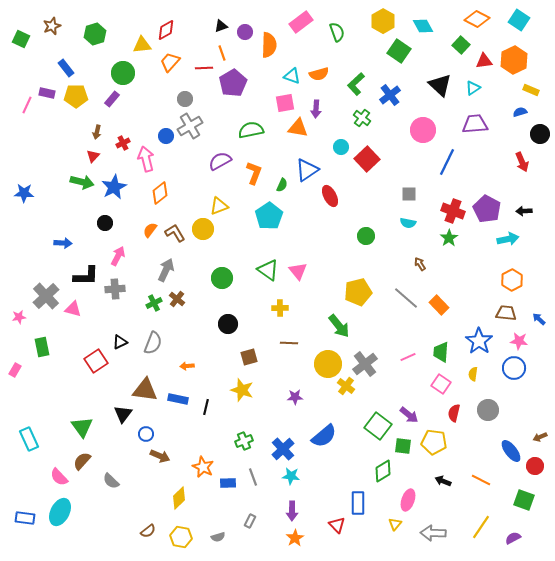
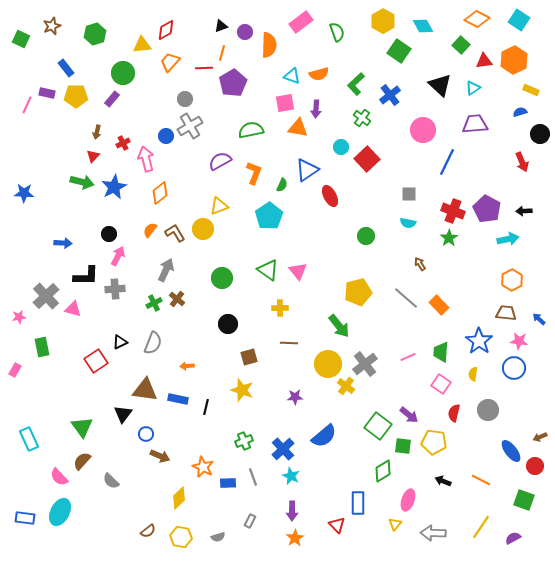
orange line at (222, 53): rotated 35 degrees clockwise
black circle at (105, 223): moved 4 px right, 11 px down
cyan star at (291, 476): rotated 18 degrees clockwise
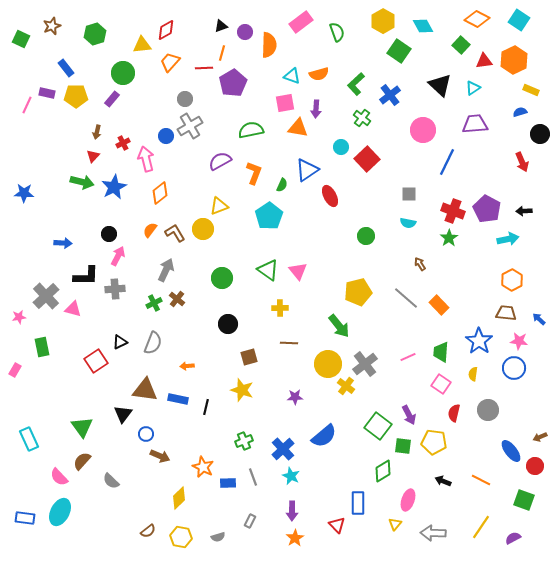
purple arrow at (409, 415): rotated 24 degrees clockwise
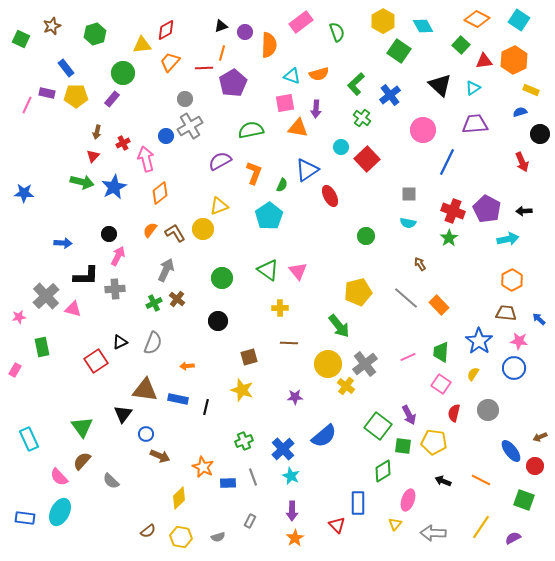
black circle at (228, 324): moved 10 px left, 3 px up
yellow semicircle at (473, 374): rotated 24 degrees clockwise
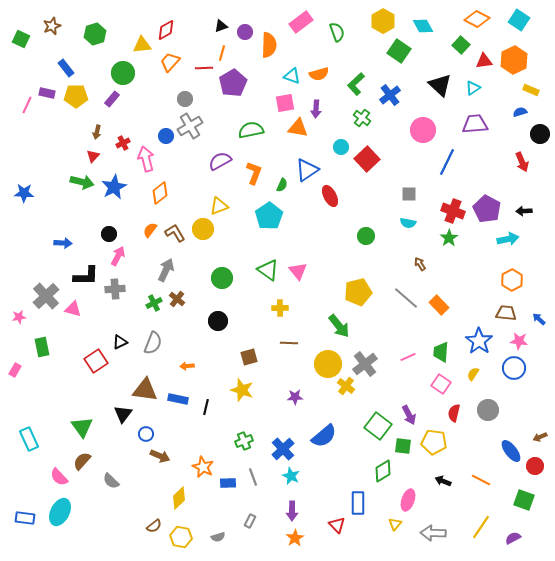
brown semicircle at (148, 531): moved 6 px right, 5 px up
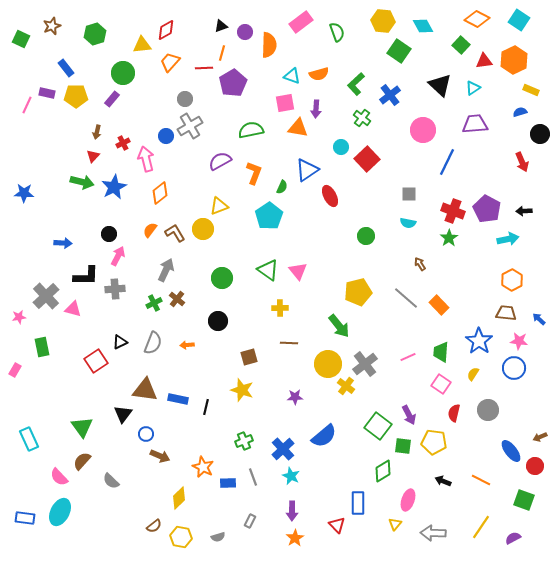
yellow hexagon at (383, 21): rotated 25 degrees counterclockwise
green semicircle at (282, 185): moved 2 px down
orange arrow at (187, 366): moved 21 px up
